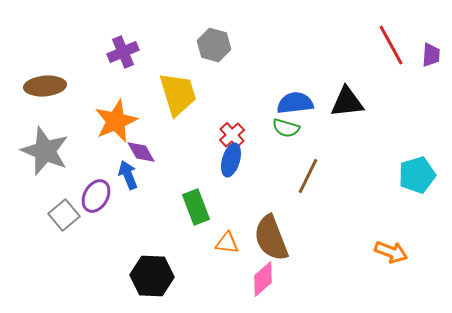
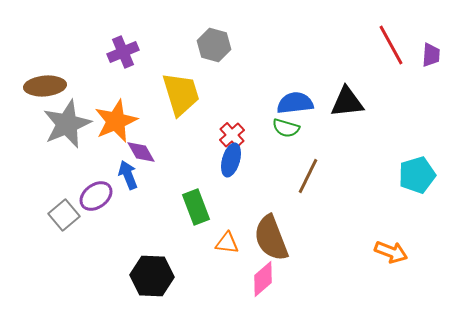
yellow trapezoid: moved 3 px right
gray star: moved 22 px right, 27 px up; rotated 27 degrees clockwise
purple ellipse: rotated 24 degrees clockwise
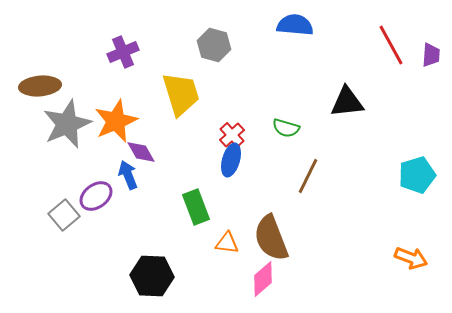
brown ellipse: moved 5 px left
blue semicircle: moved 78 px up; rotated 12 degrees clockwise
orange arrow: moved 20 px right, 6 px down
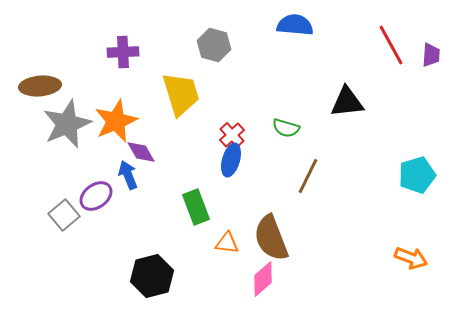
purple cross: rotated 20 degrees clockwise
black hexagon: rotated 18 degrees counterclockwise
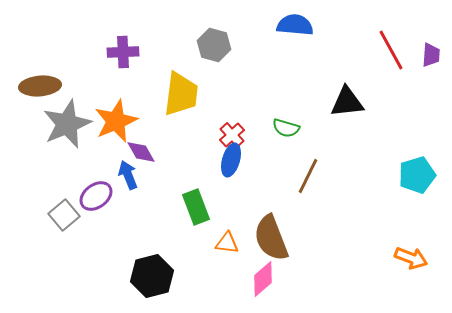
red line: moved 5 px down
yellow trapezoid: rotated 24 degrees clockwise
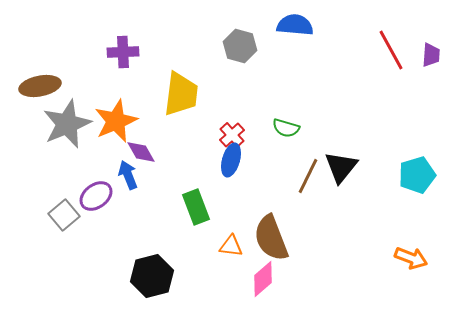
gray hexagon: moved 26 px right, 1 px down
brown ellipse: rotated 6 degrees counterclockwise
black triangle: moved 6 px left, 65 px down; rotated 45 degrees counterclockwise
orange triangle: moved 4 px right, 3 px down
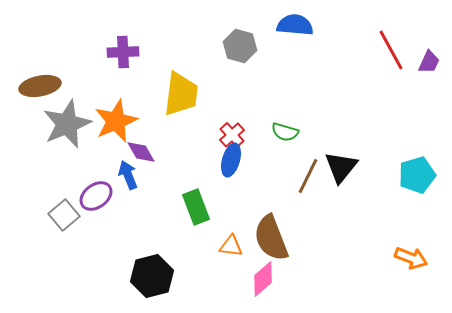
purple trapezoid: moved 2 px left, 7 px down; rotated 20 degrees clockwise
green semicircle: moved 1 px left, 4 px down
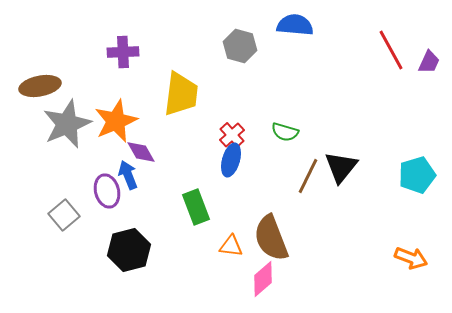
purple ellipse: moved 11 px right, 5 px up; rotated 68 degrees counterclockwise
black hexagon: moved 23 px left, 26 px up
